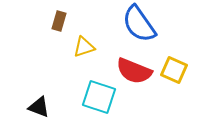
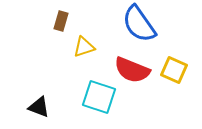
brown rectangle: moved 2 px right
red semicircle: moved 2 px left, 1 px up
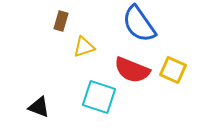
yellow square: moved 1 px left
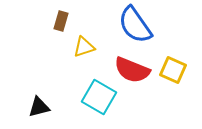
blue semicircle: moved 4 px left, 1 px down
cyan square: rotated 12 degrees clockwise
black triangle: rotated 35 degrees counterclockwise
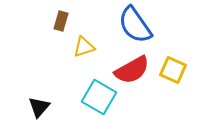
red semicircle: rotated 51 degrees counterclockwise
black triangle: rotated 35 degrees counterclockwise
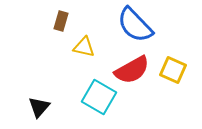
blue semicircle: rotated 9 degrees counterclockwise
yellow triangle: rotated 30 degrees clockwise
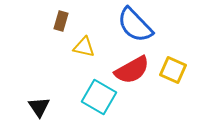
black triangle: rotated 15 degrees counterclockwise
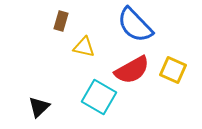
black triangle: rotated 20 degrees clockwise
